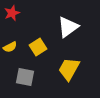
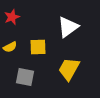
red star: moved 4 px down
yellow square: rotated 30 degrees clockwise
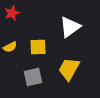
red star: moved 4 px up
white triangle: moved 2 px right
gray square: moved 8 px right; rotated 24 degrees counterclockwise
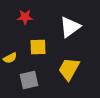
red star: moved 13 px right, 4 px down; rotated 21 degrees clockwise
yellow semicircle: moved 11 px down
gray square: moved 4 px left, 3 px down
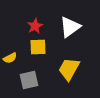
red star: moved 10 px right, 9 px down; rotated 28 degrees counterclockwise
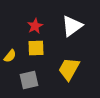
white triangle: moved 2 px right, 1 px up
yellow square: moved 2 px left, 1 px down
yellow semicircle: moved 2 px up; rotated 24 degrees counterclockwise
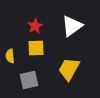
yellow semicircle: rotated 136 degrees clockwise
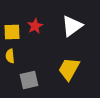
yellow square: moved 24 px left, 16 px up
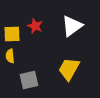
red star: rotated 21 degrees counterclockwise
yellow square: moved 2 px down
